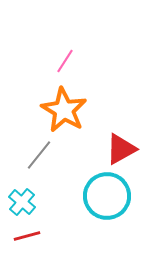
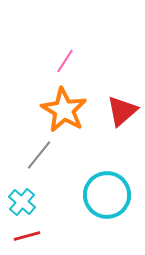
red triangle: moved 1 px right, 38 px up; rotated 12 degrees counterclockwise
cyan circle: moved 1 px up
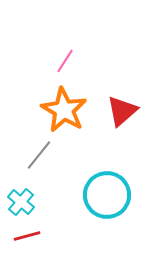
cyan cross: moved 1 px left
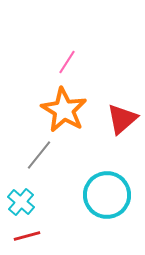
pink line: moved 2 px right, 1 px down
red triangle: moved 8 px down
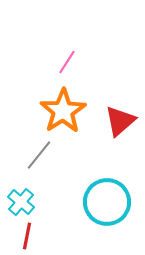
orange star: moved 1 px left, 1 px down; rotated 9 degrees clockwise
red triangle: moved 2 px left, 2 px down
cyan circle: moved 7 px down
red line: rotated 64 degrees counterclockwise
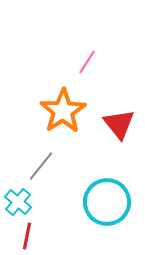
pink line: moved 20 px right
red triangle: moved 1 px left, 3 px down; rotated 28 degrees counterclockwise
gray line: moved 2 px right, 11 px down
cyan cross: moved 3 px left
